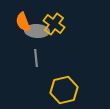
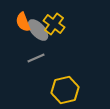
gray ellipse: moved 1 px right, 1 px up; rotated 45 degrees clockwise
gray line: rotated 72 degrees clockwise
yellow hexagon: moved 1 px right
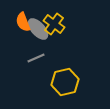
gray ellipse: moved 1 px up
yellow hexagon: moved 8 px up
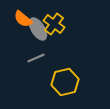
orange semicircle: moved 3 px up; rotated 30 degrees counterclockwise
gray ellipse: rotated 10 degrees clockwise
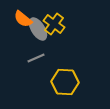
yellow hexagon: rotated 16 degrees clockwise
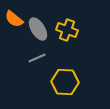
orange semicircle: moved 9 px left
yellow cross: moved 13 px right, 6 px down; rotated 15 degrees counterclockwise
gray line: moved 1 px right
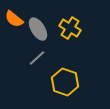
yellow cross: moved 3 px right, 2 px up; rotated 10 degrees clockwise
gray line: rotated 18 degrees counterclockwise
yellow hexagon: rotated 16 degrees clockwise
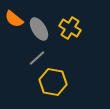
gray ellipse: moved 1 px right
yellow hexagon: moved 12 px left; rotated 8 degrees counterclockwise
